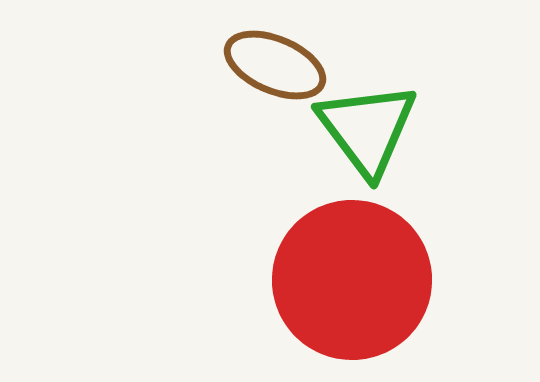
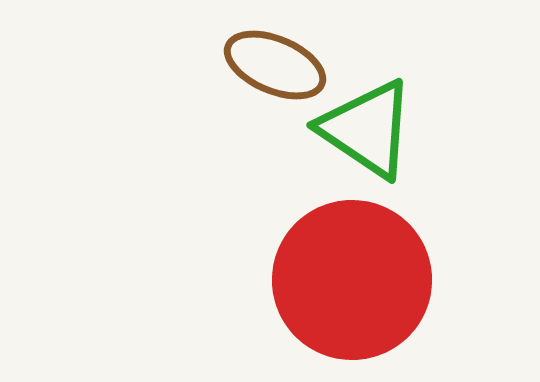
green triangle: rotated 19 degrees counterclockwise
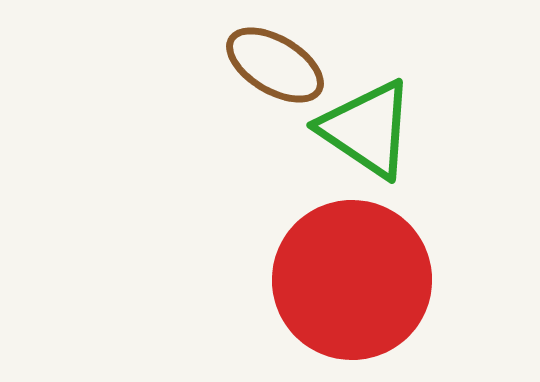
brown ellipse: rotated 8 degrees clockwise
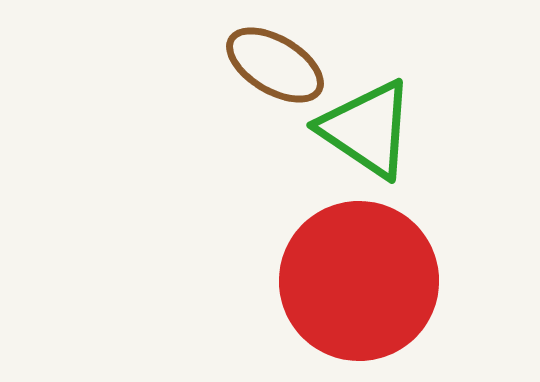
red circle: moved 7 px right, 1 px down
